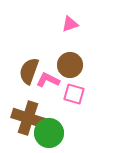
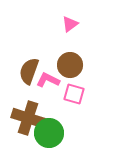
pink triangle: rotated 18 degrees counterclockwise
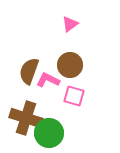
pink square: moved 2 px down
brown cross: moved 2 px left
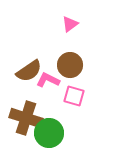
brown semicircle: rotated 144 degrees counterclockwise
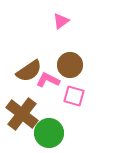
pink triangle: moved 9 px left, 3 px up
brown cross: moved 4 px left, 4 px up; rotated 20 degrees clockwise
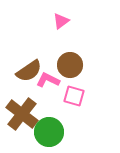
green circle: moved 1 px up
